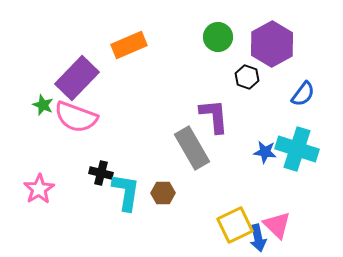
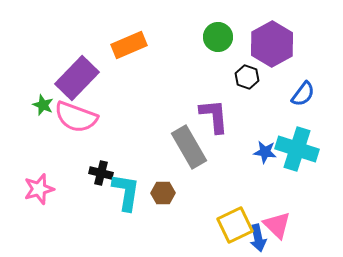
gray rectangle: moved 3 px left, 1 px up
pink star: rotated 16 degrees clockwise
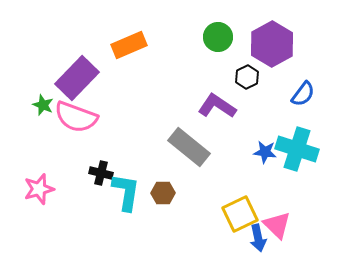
black hexagon: rotated 15 degrees clockwise
purple L-shape: moved 3 px right, 10 px up; rotated 51 degrees counterclockwise
gray rectangle: rotated 21 degrees counterclockwise
yellow square: moved 5 px right, 11 px up
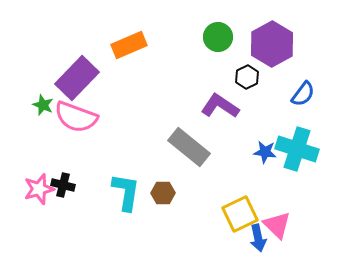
purple L-shape: moved 3 px right
black cross: moved 38 px left, 12 px down
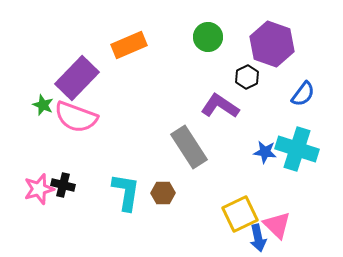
green circle: moved 10 px left
purple hexagon: rotated 12 degrees counterclockwise
gray rectangle: rotated 18 degrees clockwise
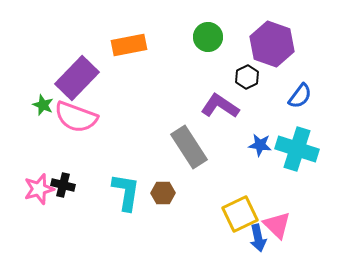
orange rectangle: rotated 12 degrees clockwise
blue semicircle: moved 3 px left, 2 px down
blue star: moved 5 px left, 7 px up
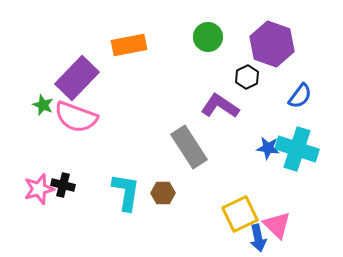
blue star: moved 8 px right, 3 px down
